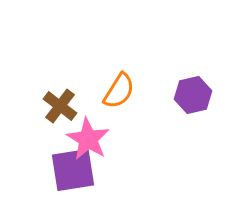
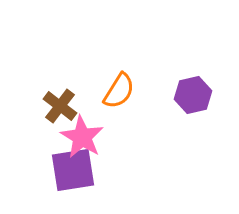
pink star: moved 6 px left, 2 px up
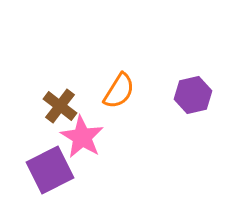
purple square: moved 23 px left; rotated 18 degrees counterclockwise
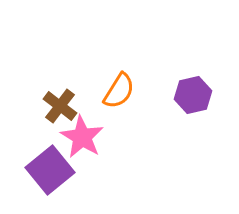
purple square: rotated 12 degrees counterclockwise
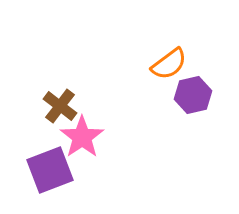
orange semicircle: moved 50 px right, 27 px up; rotated 21 degrees clockwise
pink star: rotated 6 degrees clockwise
purple square: rotated 18 degrees clockwise
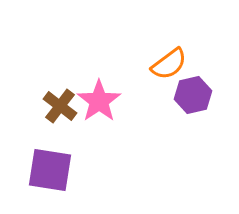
pink star: moved 17 px right, 36 px up
purple square: rotated 30 degrees clockwise
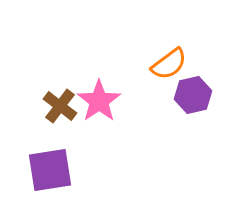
purple square: rotated 18 degrees counterclockwise
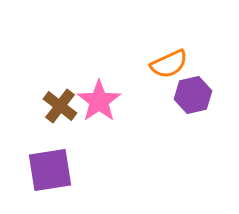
orange semicircle: rotated 12 degrees clockwise
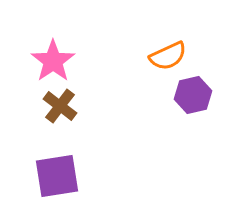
orange semicircle: moved 1 px left, 8 px up
pink star: moved 46 px left, 40 px up
purple square: moved 7 px right, 6 px down
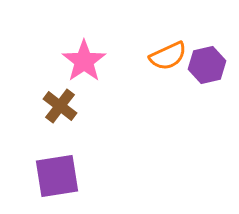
pink star: moved 31 px right
purple hexagon: moved 14 px right, 30 px up
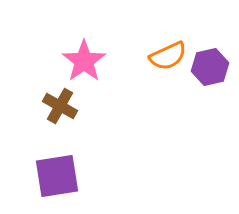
purple hexagon: moved 3 px right, 2 px down
brown cross: rotated 8 degrees counterclockwise
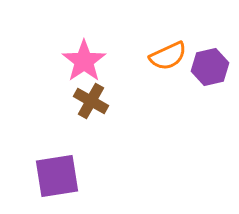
brown cross: moved 31 px right, 5 px up
